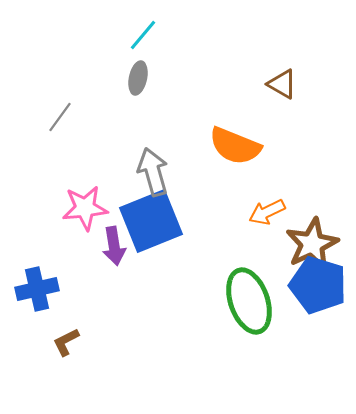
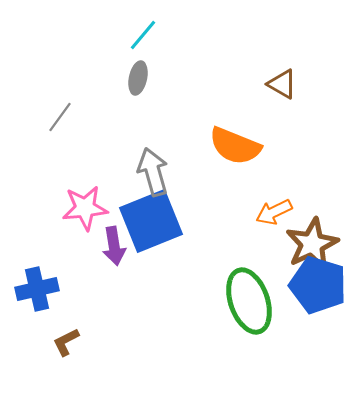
orange arrow: moved 7 px right
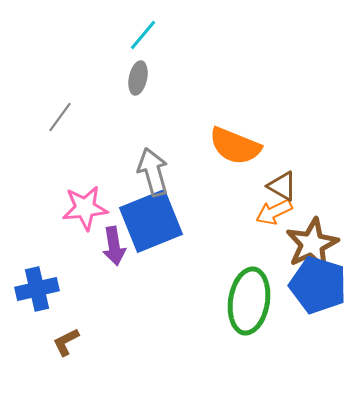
brown triangle: moved 102 px down
green ellipse: rotated 28 degrees clockwise
